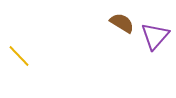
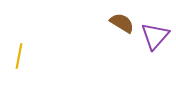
yellow line: rotated 55 degrees clockwise
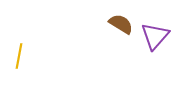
brown semicircle: moved 1 px left, 1 px down
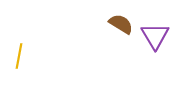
purple triangle: rotated 12 degrees counterclockwise
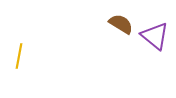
purple triangle: rotated 20 degrees counterclockwise
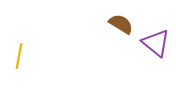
purple triangle: moved 1 px right, 7 px down
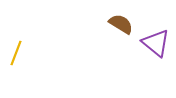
yellow line: moved 3 px left, 3 px up; rotated 10 degrees clockwise
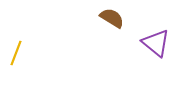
brown semicircle: moved 9 px left, 6 px up
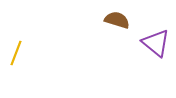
brown semicircle: moved 5 px right, 2 px down; rotated 15 degrees counterclockwise
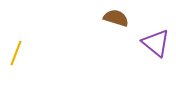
brown semicircle: moved 1 px left, 2 px up
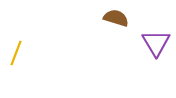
purple triangle: rotated 20 degrees clockwise
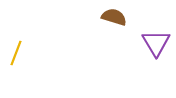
brown semicircle: moved 2 px left, 1 px up
